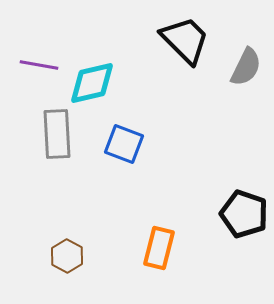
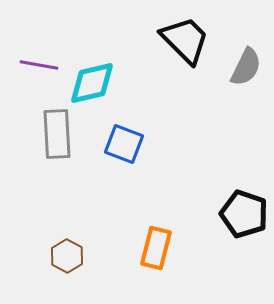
orange rectangle: moved 3 px left
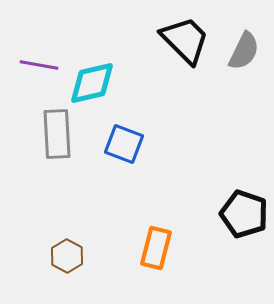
gray semicircle: moved 2 px left, 16 px up
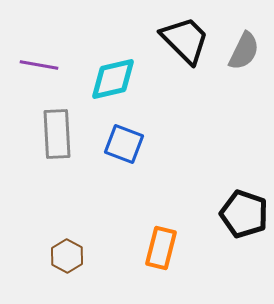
cyan diamond: moved 21 px right, 4 px up
orange rectangle: moved 5 px right
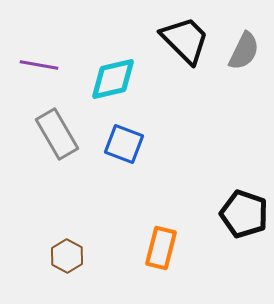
gray rectangle: rotated 27 degrees counterclockwise
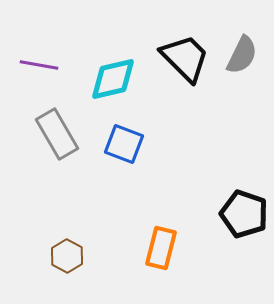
black trapezoid: moved 18 px down
gray semicircle: moved 2 px left, 4 px down
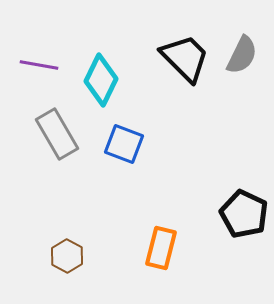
cyan diamond: moved 12 px left, 1 px down; rotated 51 degrees counterclockwise
black pentagon: rotated 6 degrees clockwise
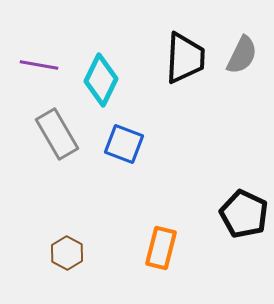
black trapezoid: rotated 48 degrees clockwise
brown hexagon: moved 3 px up
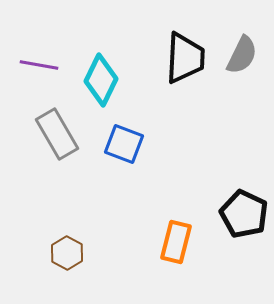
orange rectangle: moved 15 px right, 6 px up
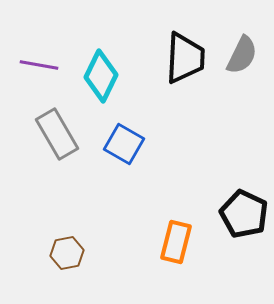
cyan diamond: moved 4 px up
blue square: rotated 9 degrees clockwise
brown hexagon: rotated 20 degrees clockwise
